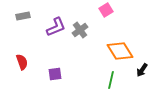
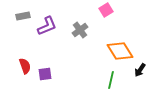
purple L-shape: moved 9 px left, 1 px up
red semicircle: moved 3 px right, 4 px down
black arrow: moved 2 px left
purple square: moved 10 px left
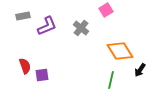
gray cross: moved 1 px right, 2 px up; rotated 14 degrees counterclockwise
purple square: moved 3 px left, 1 px down
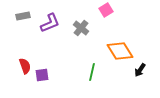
purple L-shape: moved 3 px right, 3 px up
green line: moved 19 px left, 8 px up
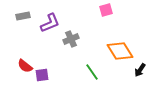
pink square: rotated 16 degrees clockwise
gray cross: moved 10 px left, 11 px down; rotated 28 degrees clockwise
red semicircle: rotated 147 degrees clockwise
green line: rotated 48 degrees counterclockwise
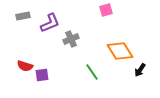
red semicircle: rotated 21 degrees counterclockwise
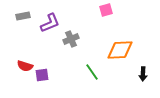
orange diamond: moved 1 px up; rotated 60 degrees counterclockwise
black arrow: moved 3 px right, 4 px down; rotated 32 degrees counterclockwise
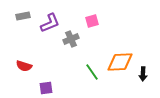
pink square: moved 14 px left, 11 px down
orange diamond: moved 12 px down
red semicircle: moved 1 px left
purple square: moved 4 px right, 13 px down
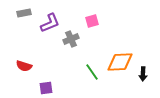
gray rectangle: moved 1 px right, 3 px up
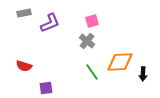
gray cross: moved 16 px right, 2 px down; rotated 28 degrees counterclockwise
